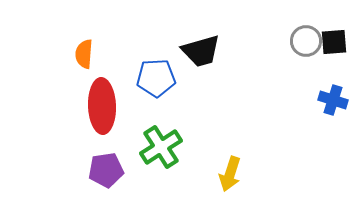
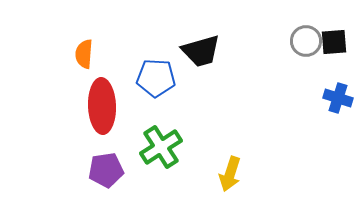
blue pentagon: rotated 6 degrees clockwise
blue cross: moved 5 px right, 2 px up
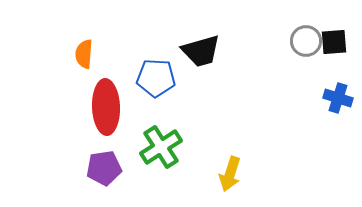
red ellipse: moved 4 px right, 1 px down
purple pentagon: moved 2 px left, 2 px up
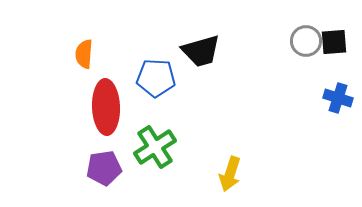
green cross: moved 6 px left
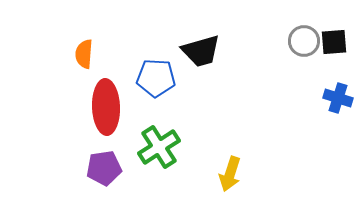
gray circle: moved 2 px left
green cross: moved 4 px right
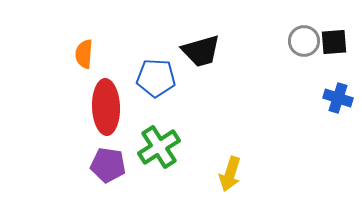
purple pentagon: moved 4 px right, 3 px up; rotated 16 degrees clockwise
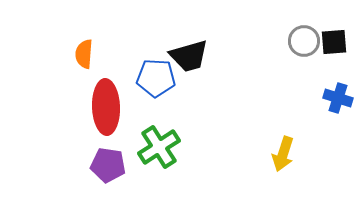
black trapezoid: moved 12 px left, 5 px down
yellow arrow: moved 53 px right, 20 px up
